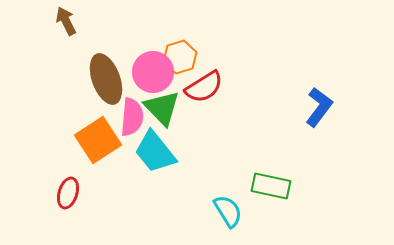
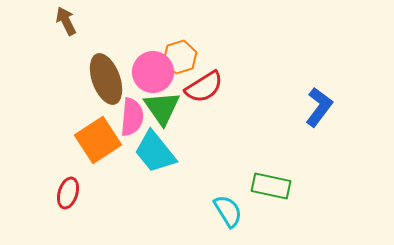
green triangle: rotated 9 degrees clockwise
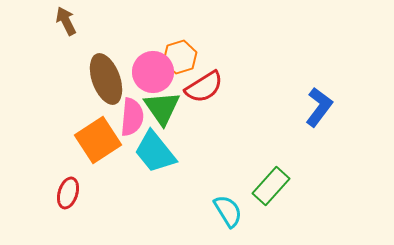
green rectangle: rotated 60 degrees counterclockwise
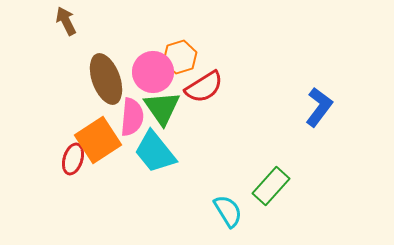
red ellipse: moved 5 px right, 34 px up
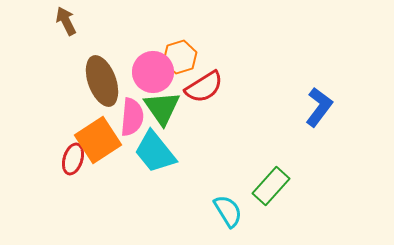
brown ellipse: moved 4 px left, 2 px down
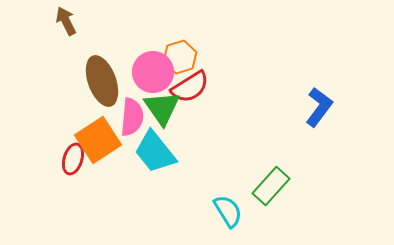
red semicircle: moved 14 px left
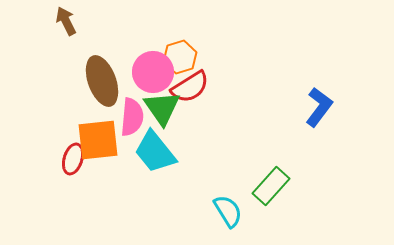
orange square: rotated 27 degrees clockwise
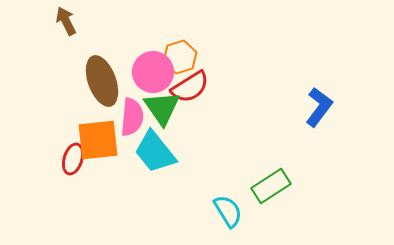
green rectangle: rotated 15 degrees clockwise
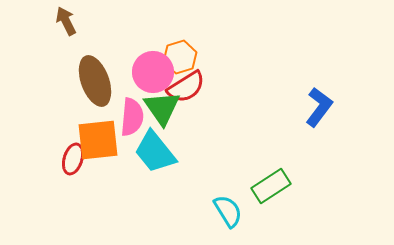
brown ellipse: moved 7 px left
red semicircle: moved 4 px left
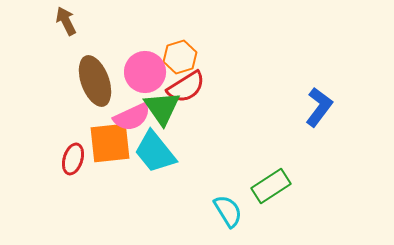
pink circle: moved 8 px left
pink semicircle: rotated 60 degrees clockwise
orange square: moved 12 px right, 3 px down
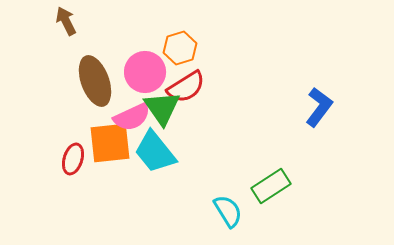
orange hexagon: moved 9 px up
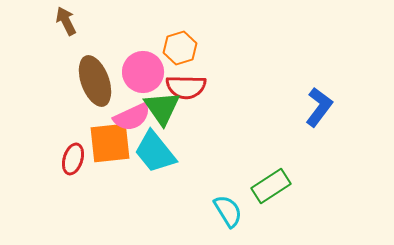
pink circle: moved 2 px left
red semicircle: rotated 33 degrees clockwise
